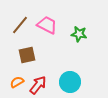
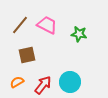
red arrow: moved 5 px right
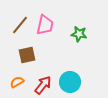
pink trapezoid: moved 2 px left; rotated 75 degrees clockwise
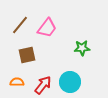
pink trapezoid: moved 2 px right, 3 px down; rotated 25 degrees clockwise
green star: moved 3 px right, 14 px down; rotated 14 degrees counterclockwise
orange semicircle: rotated 32 degrees clockwise
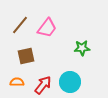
brown square: moved 1 px left, 1 px down
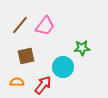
pink trapezoid: moved 2 px left, 2 px up
cyan circle: moved 7 px left, 15 px up
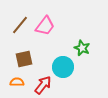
green star: rotated 28 degrees clockwise
brown square: moved 2 px left, 3 px down
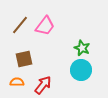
cyan circle: moved 18 px right, 3 px down
